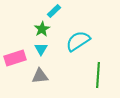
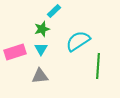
green star: rotated 14 degrees clockwise
pink rectangle: moved 6 px up
green line: moved 9 px up
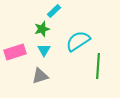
cyan triangle: moved 3 px right, 1 px down
gray triangle: rotated 12 degrees counterclockwise
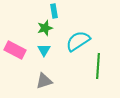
cyan rectangle: rotated 56 degrees counterclockwise
green star: moved 3 px right, 1 px up
pink rectangle: moved 2 px up; rotated 45 degrees clockwise
gray triangle: moved 4 px right, 5 px down
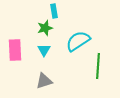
pink rectangle: rotated 60 degrees clockwise
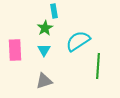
green star: rotated 14 degrees counterclockwise
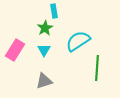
pink rectangle: rotated 35 degrees clockwise
green line: moved 1 px left, 2 px down
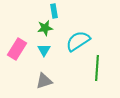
green star: rotated 21 degrees clockwise
pink rectangle: moved 2 px right, 1 px up
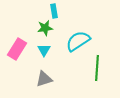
gray triangle: moved 2 px up
